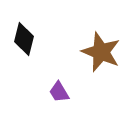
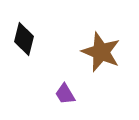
purple trapezoid: moved 6 px right, 2 px down
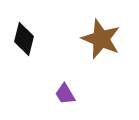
brown star: moved 13 px up
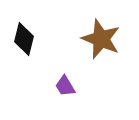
purple trapezoid: moved 8 px up
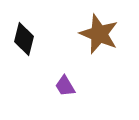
brown star: moved 2 px left, 5 px up
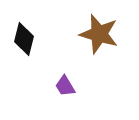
brown star: rotated 6 degrees counterclockwise
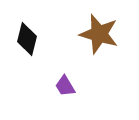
black diamond: moved 3 px right
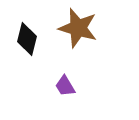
brown star: moved 21 px left, 6 px up
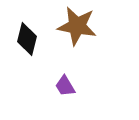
brown star: moved 1 px left, 2 px up; rotated 6 degrees counterclockwise
